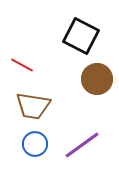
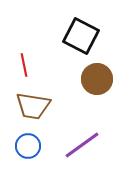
red line: moved 2 px right; rotated 50 degrees clockwise
blue circle: moved 7 px left, 2 px down
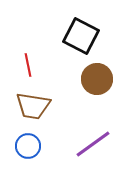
red line: moved 4 px right
purple line: moved 11 px right, 1 px up
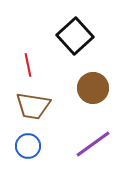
black square: moved 6 px left; rotated 21 degrees clockwise
brown circle: moved 4 px left, 9 px down
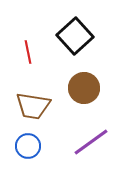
red line: moved 13 px up
brown circle: moved 9 px left
purple line: moved 2 px left, 2 px up
